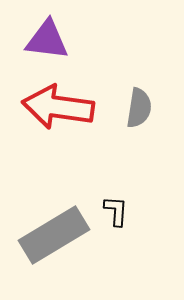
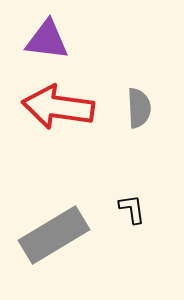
gray semicircle: rotated 12 degrees counterclockwise
black L-shape: moved 16 px right, 2 px up; rotated 12 degrees counterclockwise
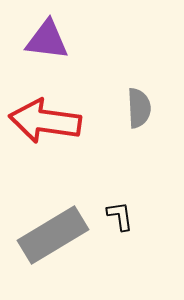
red arrow: moved 13 px left, 14 px down
black L-shape: moved 12 px left, 7 px down
gray rectangle: moved 1 px left
